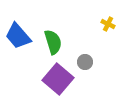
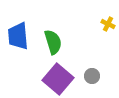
blue trapezoid: rotated 36 degrees clockwise
gray circle: moved 7 px right, 14 px down
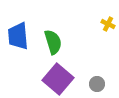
gray circle: moved 5 px right, 8 px down
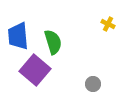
purple square: moved 23 px left, 9 px up
gray circle: moved 4 px left
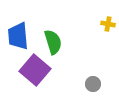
yellow cross: rotated 16 degrees counterclockwise
